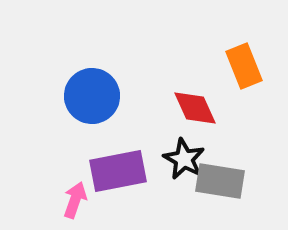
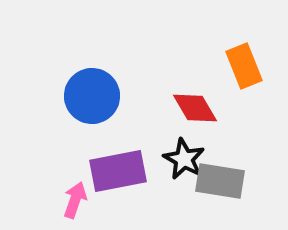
red diamond: rotated 6 degrees counterclockwise
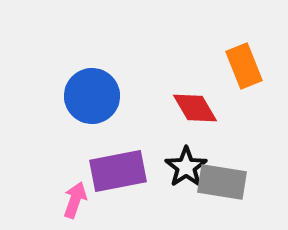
black star: moved 2 px right, 8 px down; rotated 9 degrees clockwise
gray rectangle: moved 2 px right, 1 px down
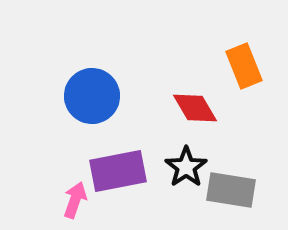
gray rectangle: moved 9 px right, 8 px down
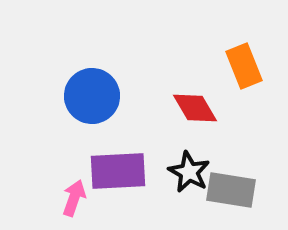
black star: moved 3 px right, 5 px down; rotated 9 degrees counterclockwise
purple rectangle: rotated 8 degrees clockwise
pink arrow: moved 1 px left, 2 px up
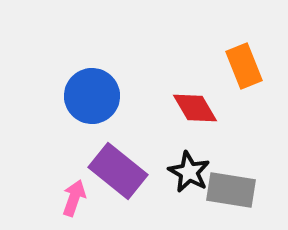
purple rectangle: rotated 42 degrees clockwise
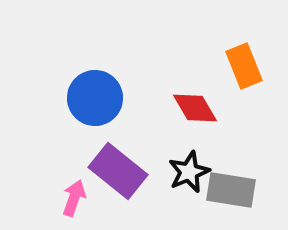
blue circle: moved 3 px right, 2 px down
black star: rotated 21 degrees clockwise
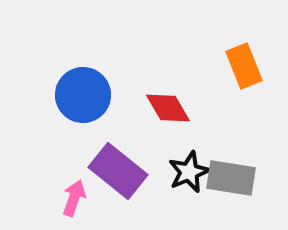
blue circle: moved 12 px left, 3 px up
red diamond: moved 27 px left
gray rectangle: moved 12 px up
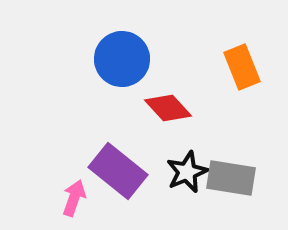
orange rectangle: moved 2 px left, 1 px down
blue circle: moved 39 px right, 36 px up
red diamond: rotated 12 degrees counterclockwise
black star: moved 2 px left
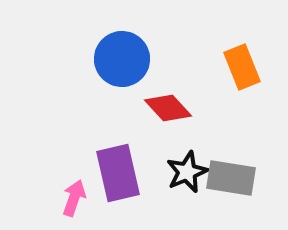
purple rectangle: moved 2 px down; rotated 38 degrees clockwise
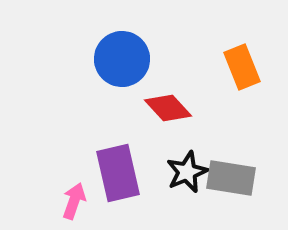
pink arrow: moved 3 px down
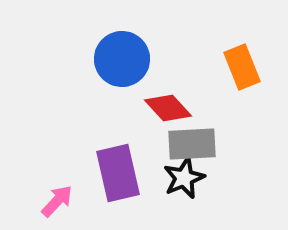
black star: moved 3 px left, 6 px down
gray rectangle: moved 39 px left, 34 px up; rotated 12 degrees counterclockwise
pink arrow: moved 17 px left; rotated 24 degrees clockwise
